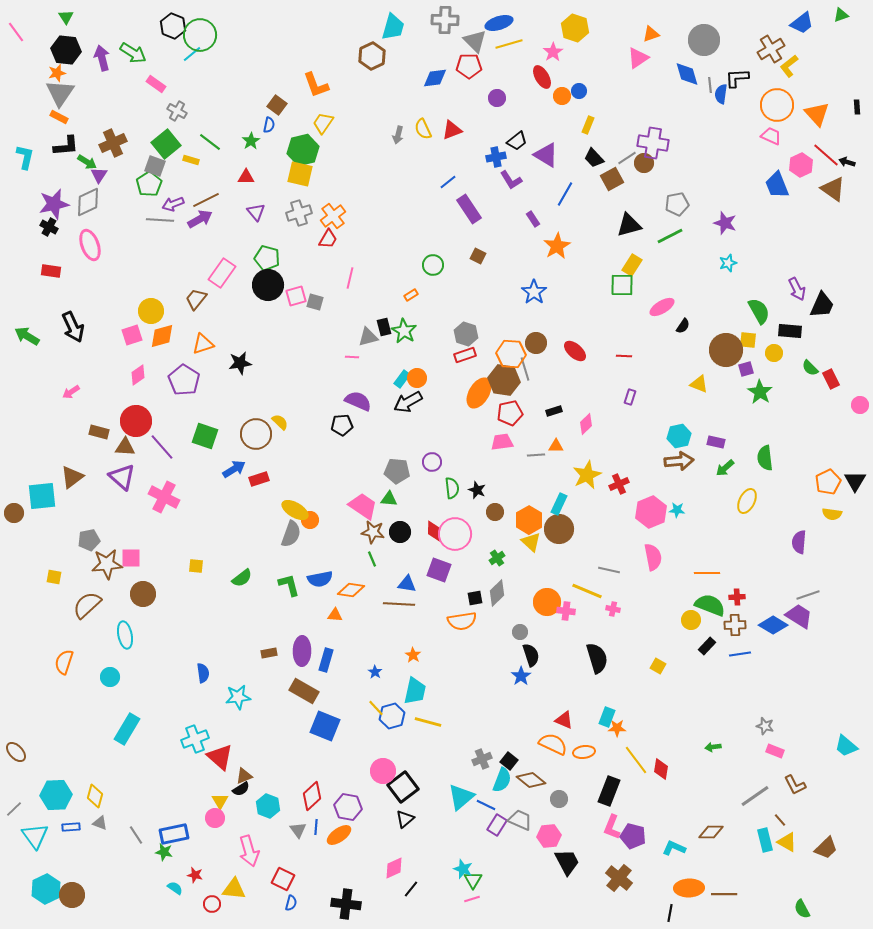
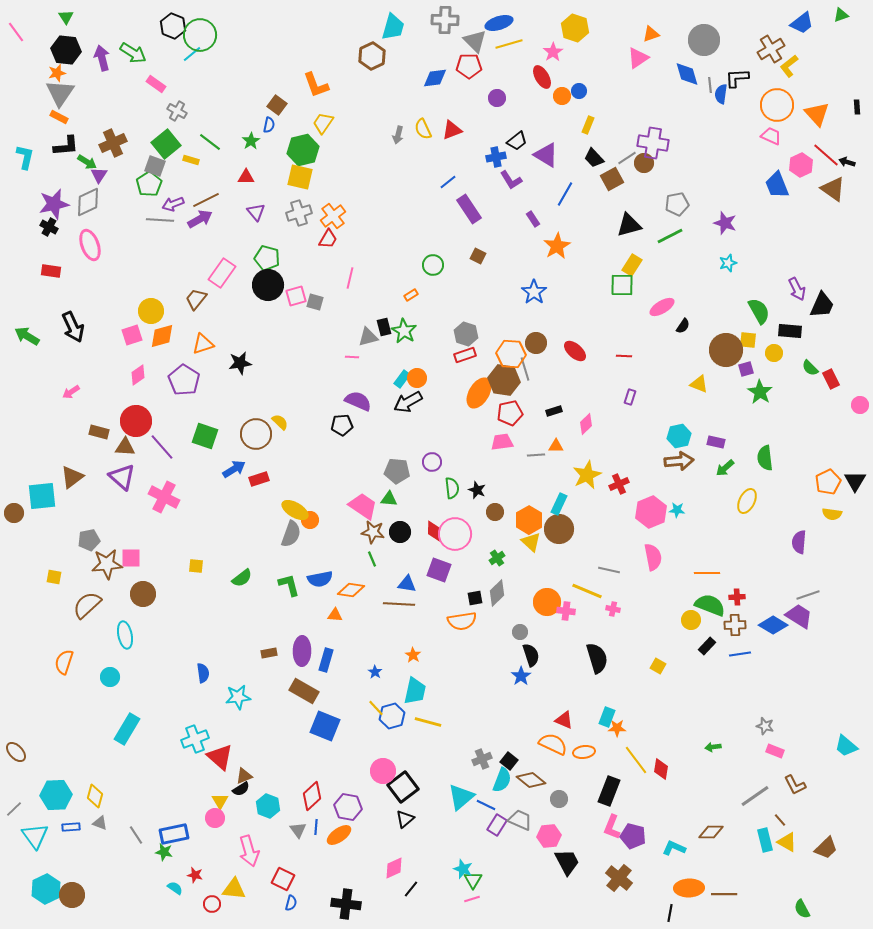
yellow square at (300, 174): moved 3 px down
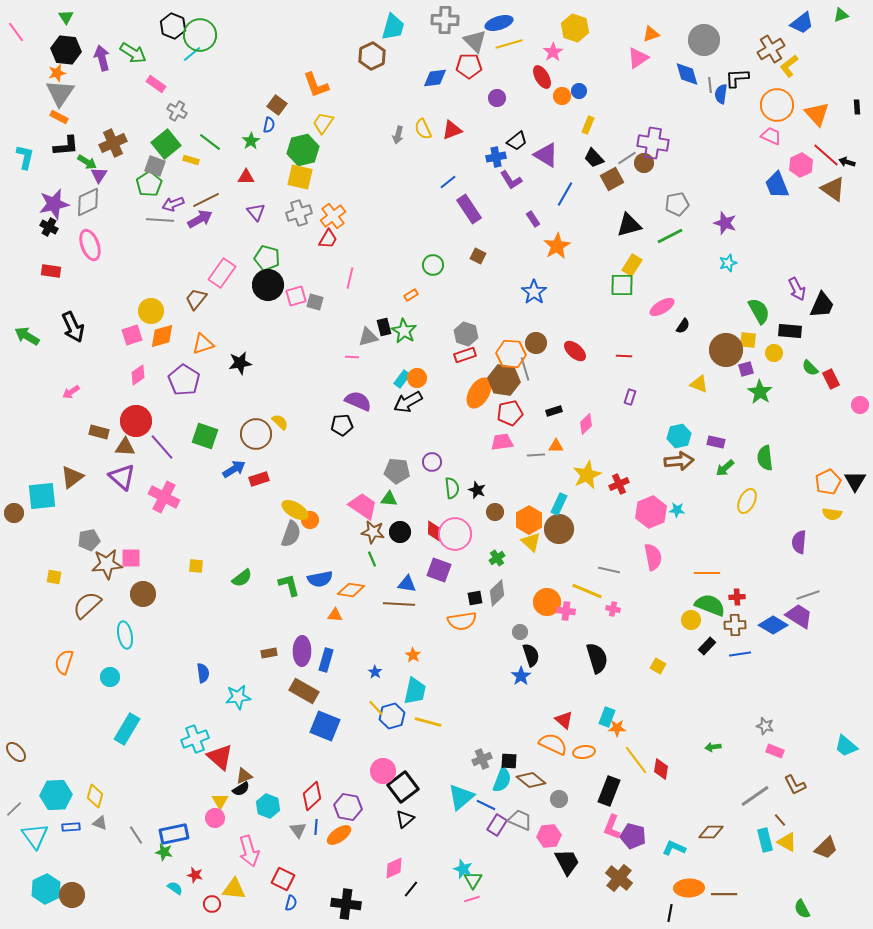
red triangle at (564, 720): rotated 18 degrees clockwise
black square at (509, 761): rotated 36 degrees counterclockwise
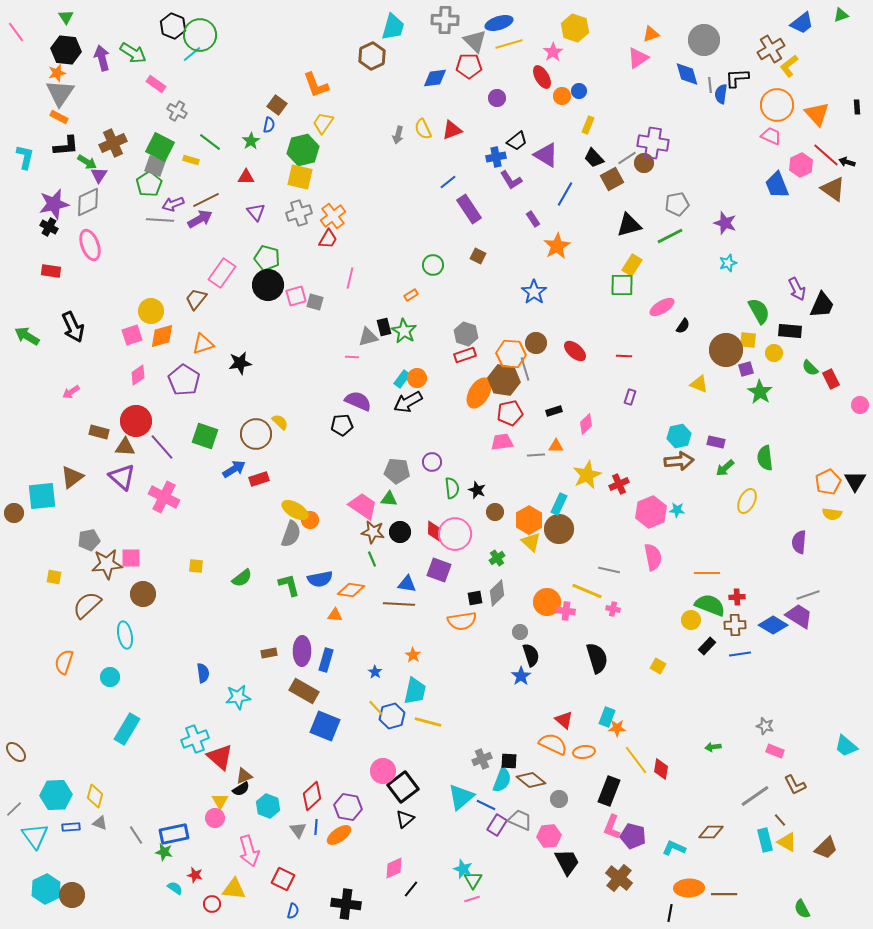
green square at (166, 144): moved 6 px left, 3 px down; rotated 24 degrees counterclockwise
blue semicircle at (291, 903): moved 2 px right, 8 px down
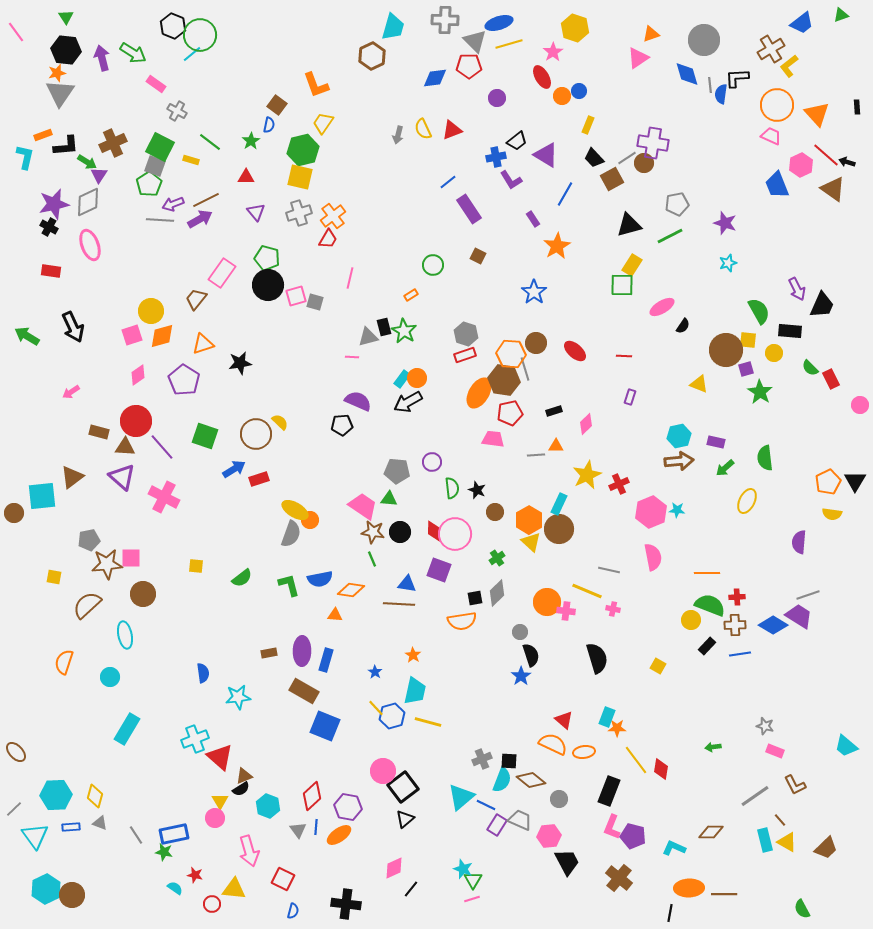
orange rectangle at (59, 117): moved 16 px left, 18 px down; rotated 48 degrees counterclockwise
pink trapezoid at (502, 442): moved 9 px left, 3 px up; rotated 15 degrees clockwise
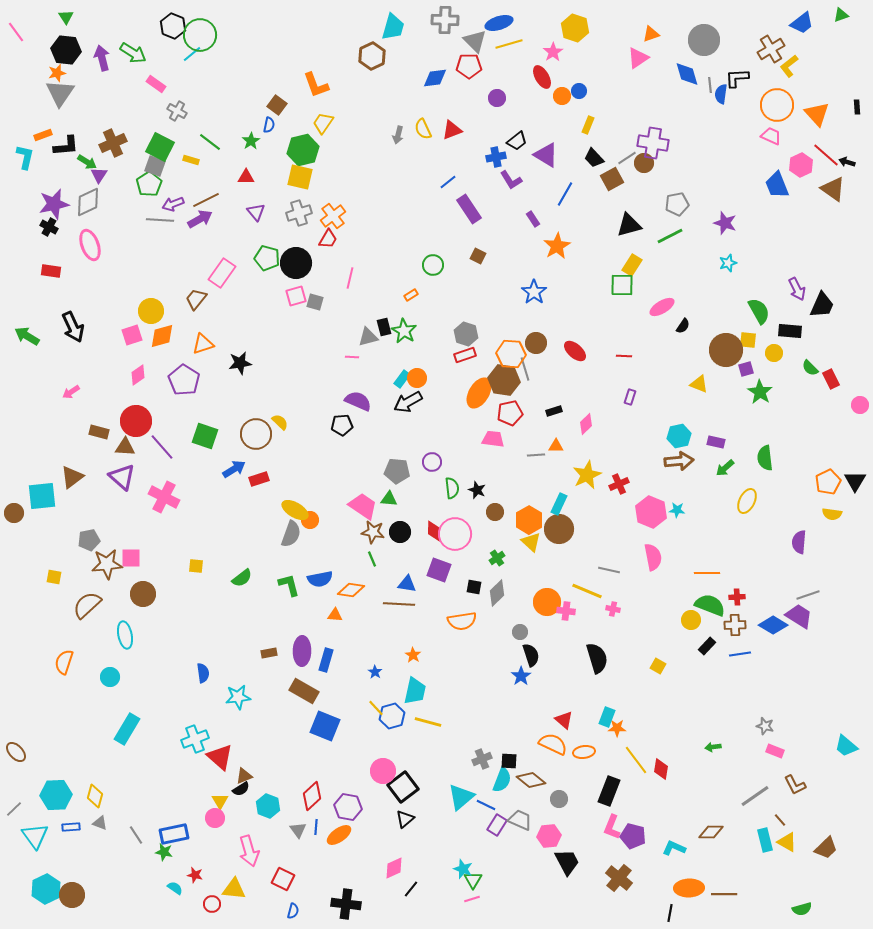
black circle at (268, 285): moved 28 px right, 22 px up
pink hexagon at (651, 512): rotated 16 degrees counterclockwise
black square at (475, 598): moved 1 px left, 11 px up; rotated 21 degrees clockwise
green semicircle at (802, 909): rotated 78 degrees counterclockwise
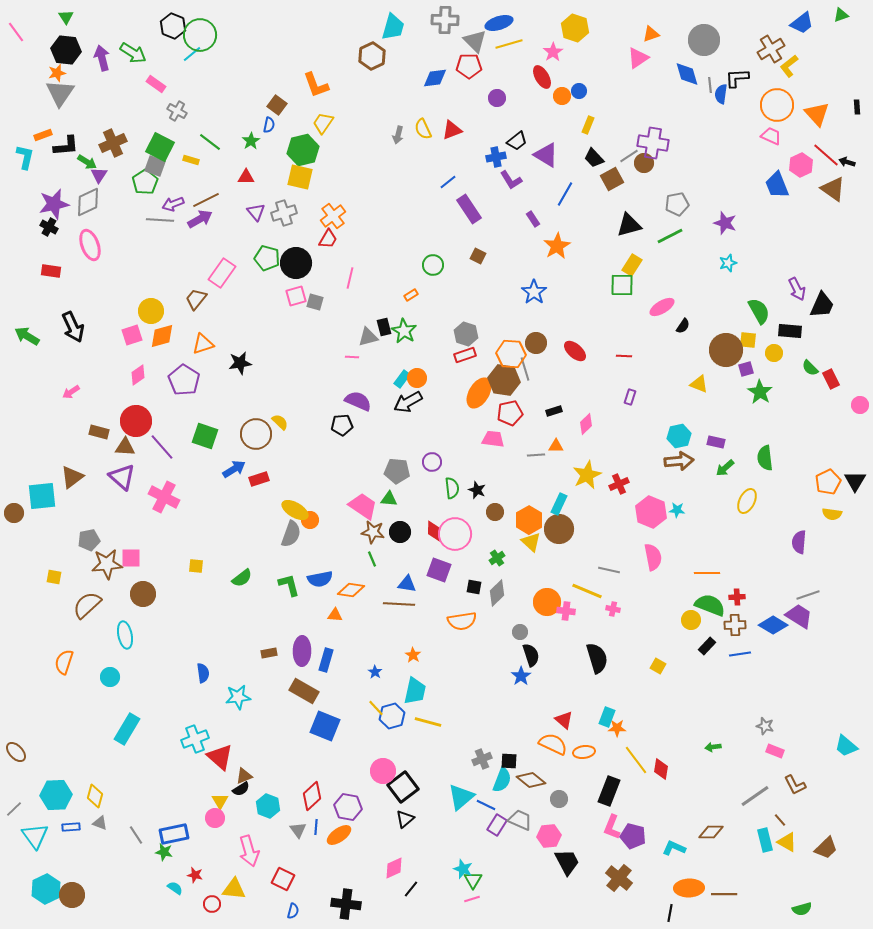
gray line at (627, 158): moved 2 px right, 2 px up
green pentagon at (149, 184): moved 4 px left, 2 px up
gray cross at (299, 213): moved 15 px left
